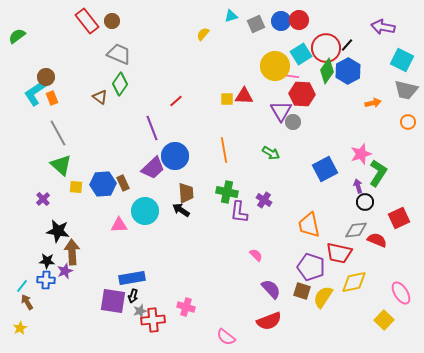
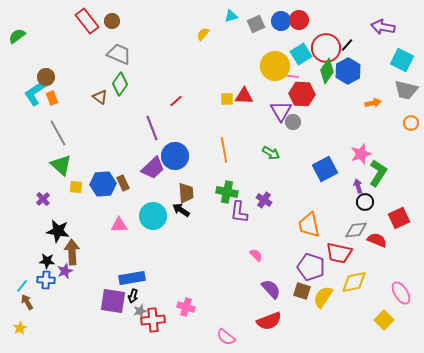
orange circle at (408, 122): moved 3 px right, 1 px down
cyan circle at (145, 211): moved 8 px right, 5 px down
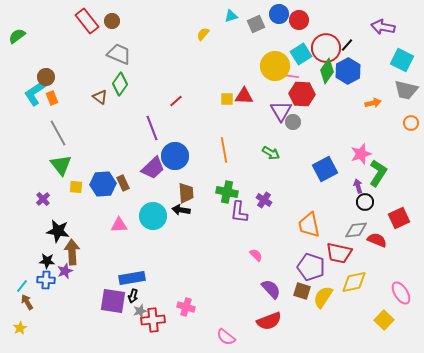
blue circle at (281, 21): moved 2 px left, 7 px up
green triangle at (61, 165): rotated 10 degrees clockwise
black arrow at (181, 210): rotated 24 degrees counterclockwise
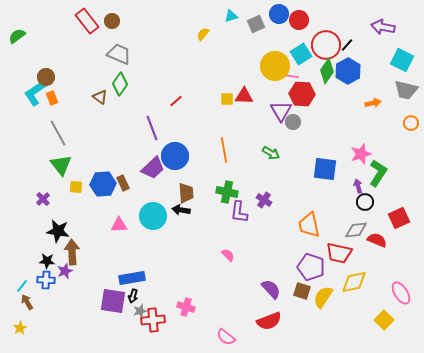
red circle at (326, 48): moved 3 px up
blue square at (325, 169): rotated 35 degrees clockwise
pink semicircle at (256, 255): moved 28 px left
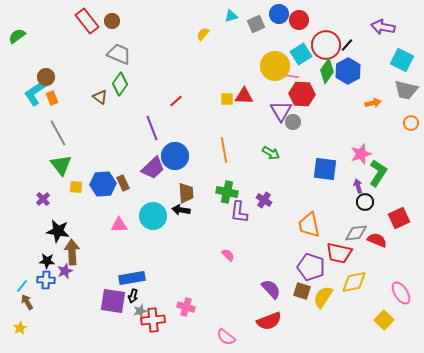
gray diamond at (356, 230): moved 3 px down
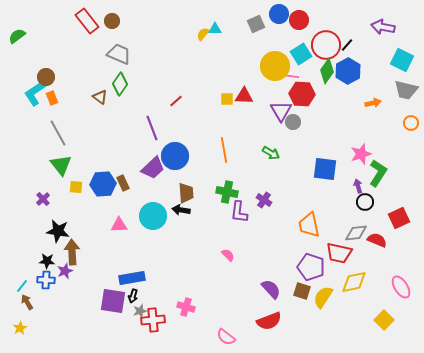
cyan triangle at (231, 16): moved 16 px left, 13 px down; rotated 16 degrees clockwise
pink ellipse at (401, 293): moved 6 px up
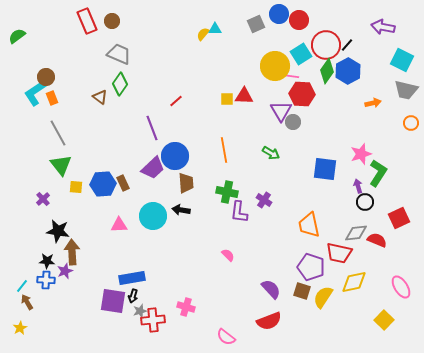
red rectangle at (87, 21): rotated 15 degrees clockwise
brown trapezoid at (186, 193): moved 10 px up
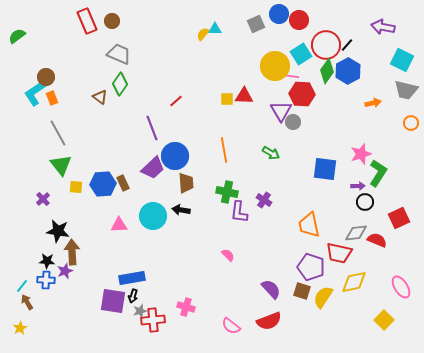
purple arrow at (358, 186): rotated 104 degrees clockwise
pink semicircle at (226, 337): moved 5 px right, 11 px up
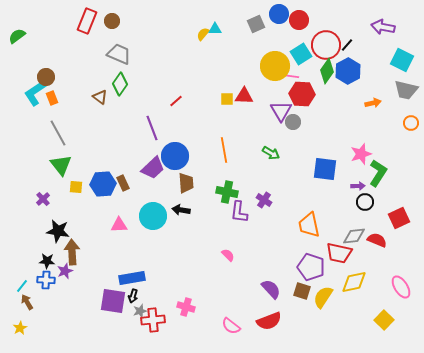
red rectangle at (87, 21): rotated 45 degrees clockwise
gray diamond at (356, 233): moved 2 px left, 3 px down
